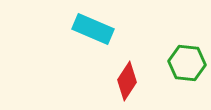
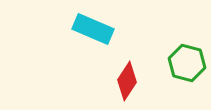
green hexagon: rotated 9 degrees clockwise
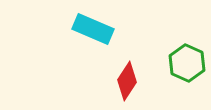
green hexagon: rotated 9 degrees clockwise
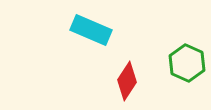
cyan rectangle: moved 2 px left, 1 px down
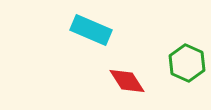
red diamond: rotated 66 degrees counterclockwise
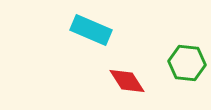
green hexagon: rotated 18 degrees counterclockwise
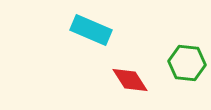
red diamond: moved 3 px right, 1 px up
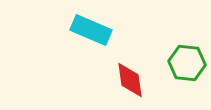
red diamond: rotated 24 degrees clockwise
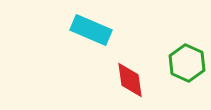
green hexagon: rotated 18 degrees clockwise
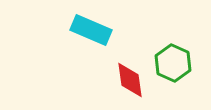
green hexagon: moved 14 px left
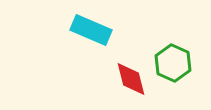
red diamond: moved 1 px right, 1 px up; rotated 6 degrees counterclockwise
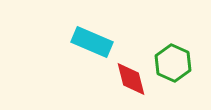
cyan rectangle: moved 1 px right, 12 px down
